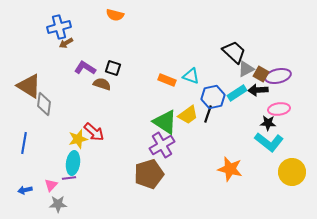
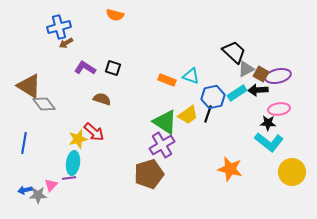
brown semicircle: moved 15 px down
gray diamond: rotated 45 degrees counterclockwise
gray star: moved 20 px left, 9 px up
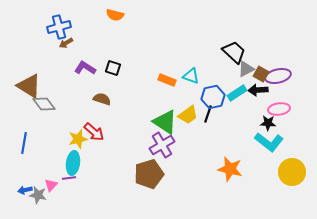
gray star: rotated 12 degrees clockwise
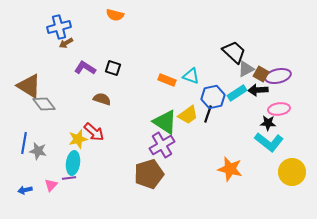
gray star: moved 44 px up
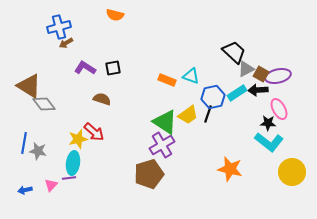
black square: rotated 28 degrees counterclockwise
pink ellipse: rotated 70 degrees clockwise
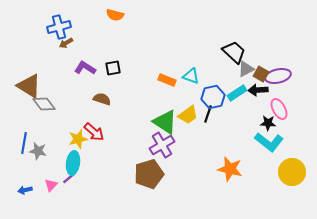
purple line: rotated 32 degrees counterclockwise
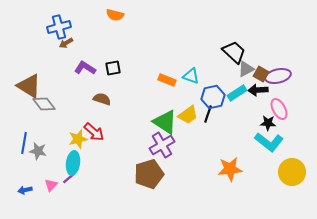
orange star: rotated 20 degrees counterclockwise
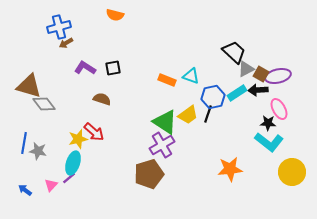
brown triangle: rotated 16 degrees counterclockwise
cyan ellipse: rotated 10 degrees clockwise
blue arrow: rotated 48 degrees clockwise
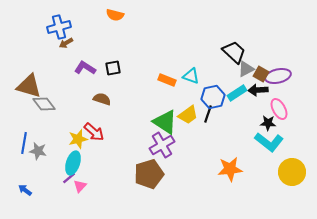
pink triangle: moved 29 px right, 1 px down
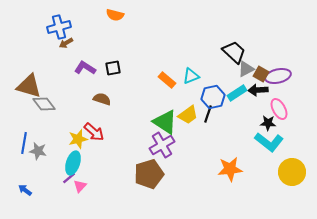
cyan triangle: rotated 42 degrees counterclockwise
orange rectangle: rotated 18 degrees clockwise
